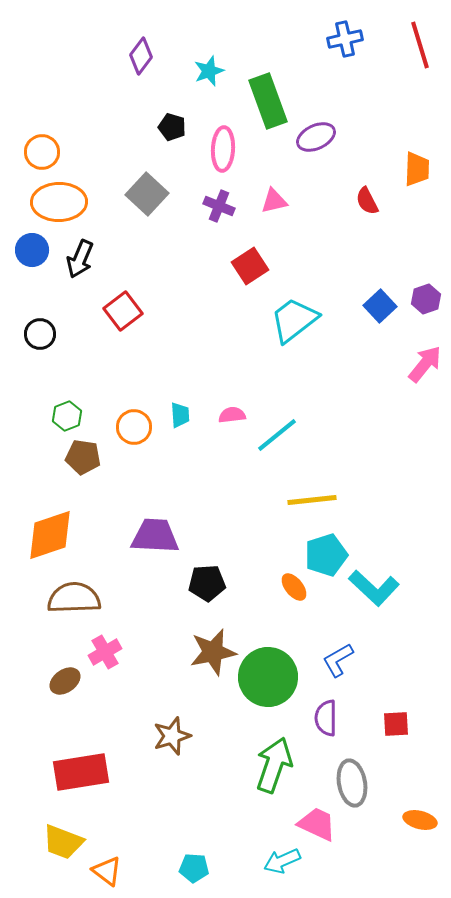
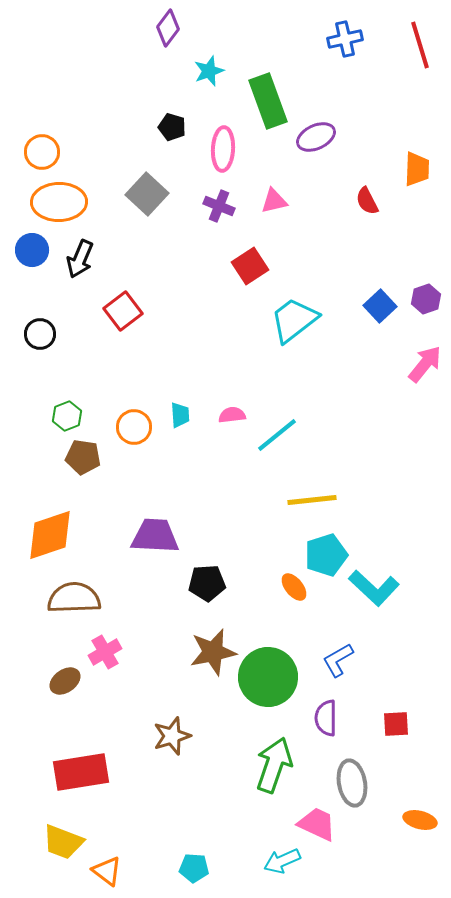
purple diamond at (141, 56): moved 27 px right, 28 px up
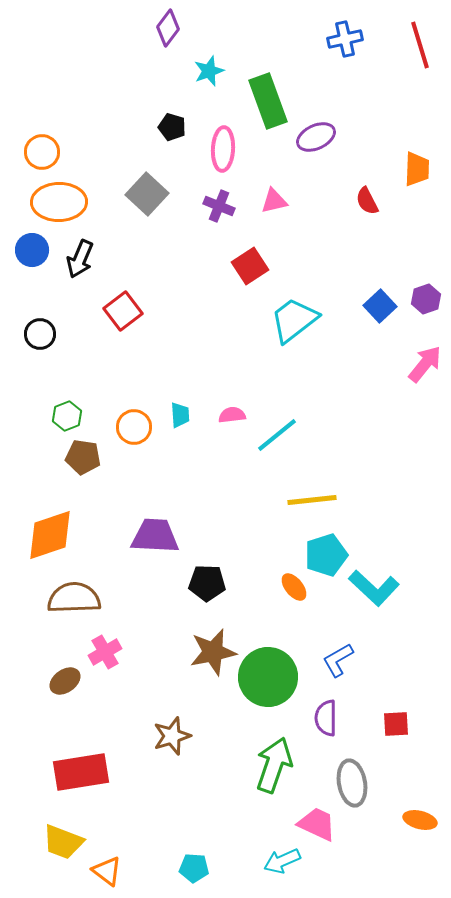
black pentagon at (207, 583): rotated 6 degrees clockwise
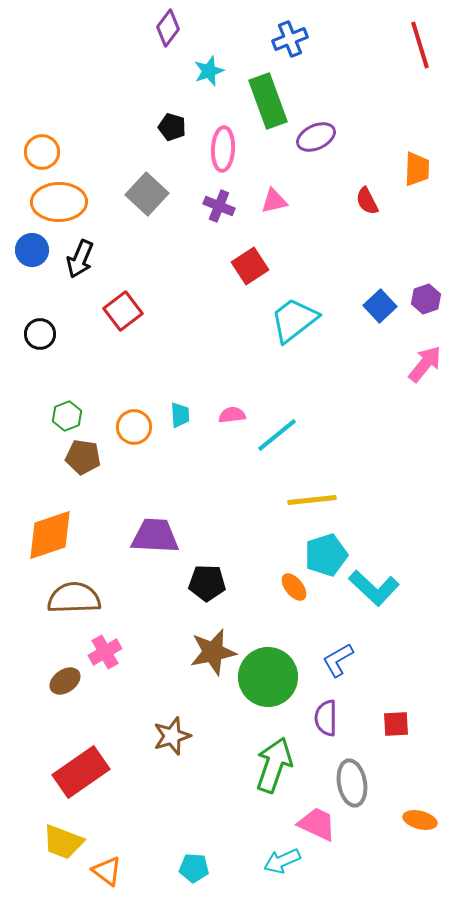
blue cross at (345, 39): moved 55 px left; rotated 8 degrees counterclockwise
red rectangle at (81, 772): rotated 26 degrees counterclockwise
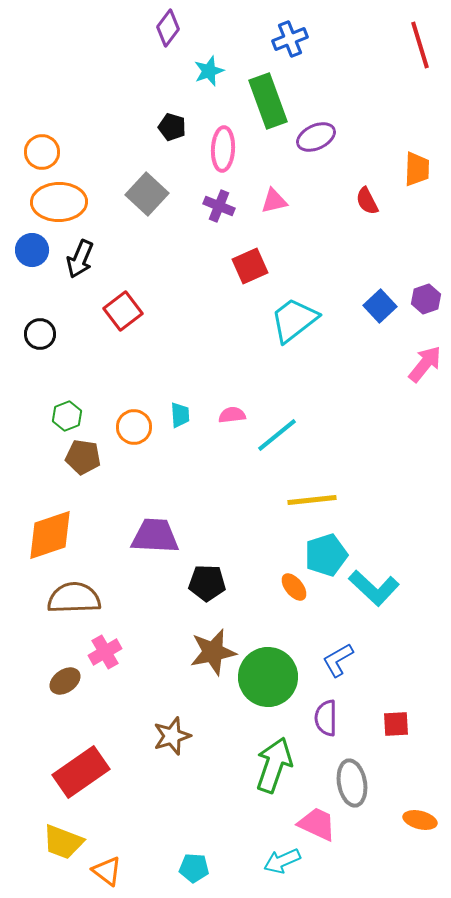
red square at (250, 266): rotated 9 degrees clockwise
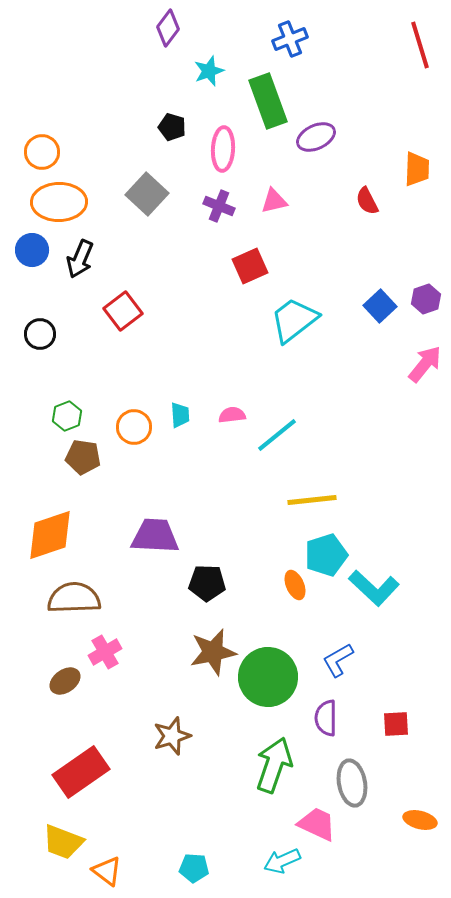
orange ellipse at (294, 587): moved 1 px right, 2 px up; rotated 16 degrees clockwise
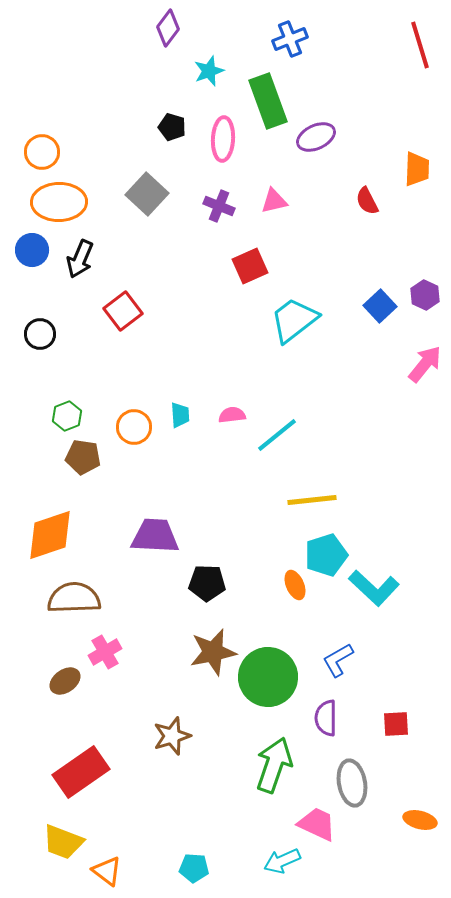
pink ellipse at (223, 149): moved 10 px up
purple hexagon at (426, 299): moved 1 px left, 4 px up; rotated 16 degrees counterclockwise
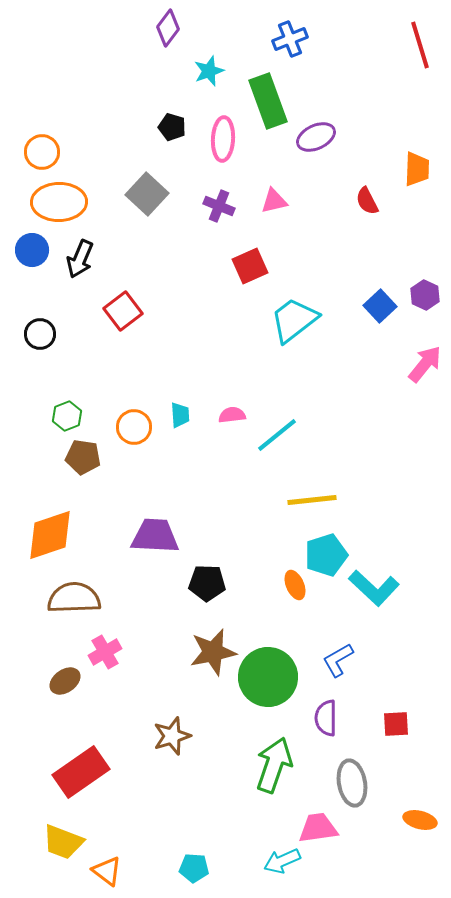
pink trapezoid at (317, 824): moved 1 px right, 4 px down; rotated 33 degrees counterclockwise
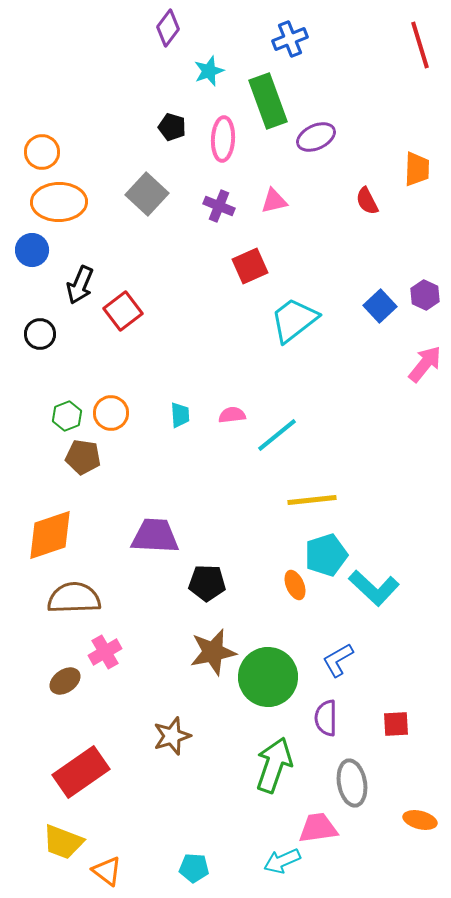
black arrow at (80, 259): moved 26 px down
orange circle at (134, 427): moved 23 px left, 14 px up
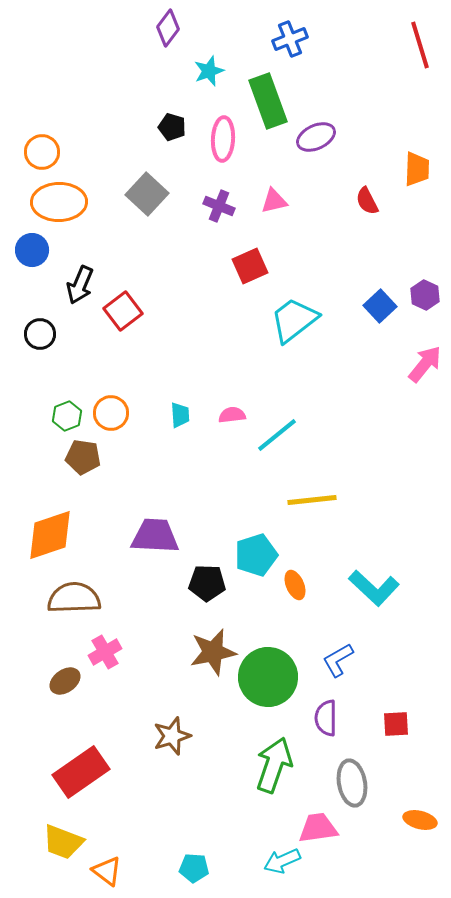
cyan pentagon at (326, 555): moved 70 px left
